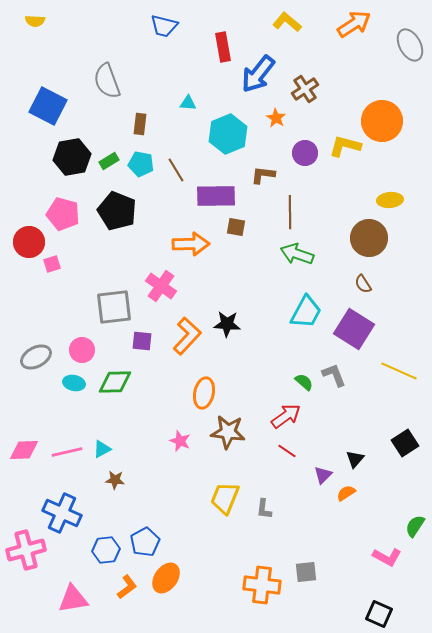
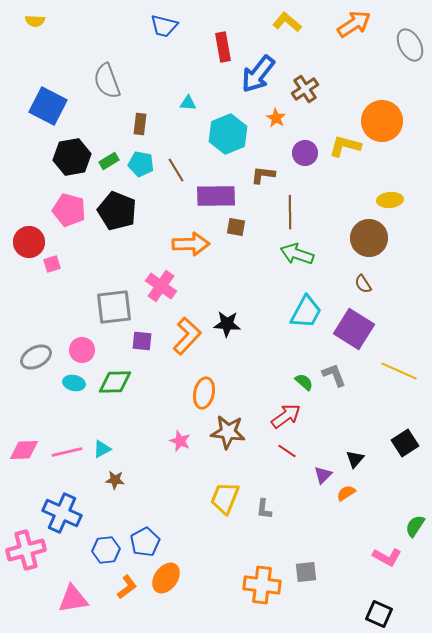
pink pentagon at (63, 214): moved 6 px right, 4 px up
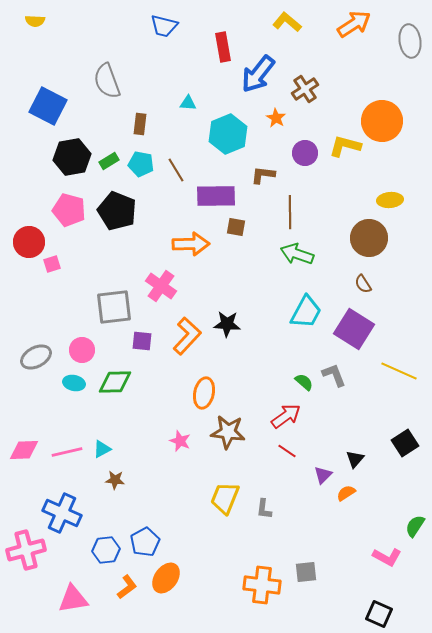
gray ellipse at (410, 45): moved 4 px up; rotated 20 degrees clockwise
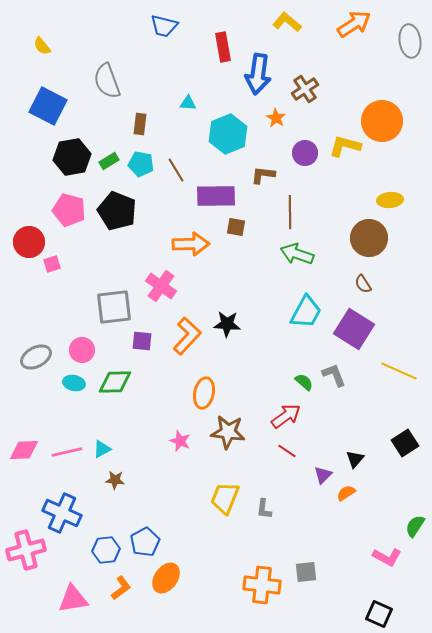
yellow semicircle at (35, 21): moved 7 px right, 25 px down; rotated 48 degrees clockwise
blue arrow at (258, 74): rotated 30 degrees counterclockwise
orange L-shape at (127, 587): moved 6 px left, 1 px down
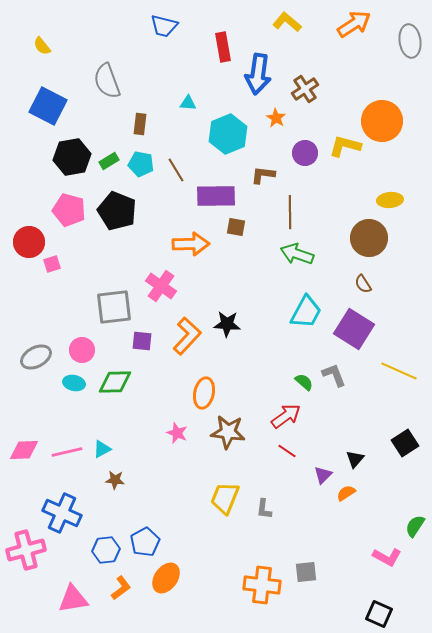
pink star at (180, 441): moved 3 px left, 8 px up
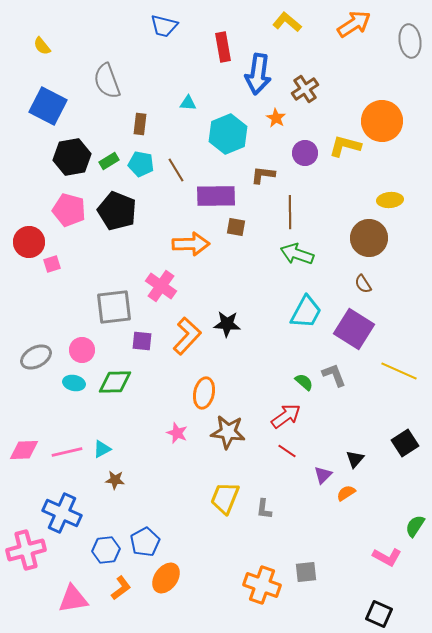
orange cross at (262, 585): rotated 12 degrees clockwise
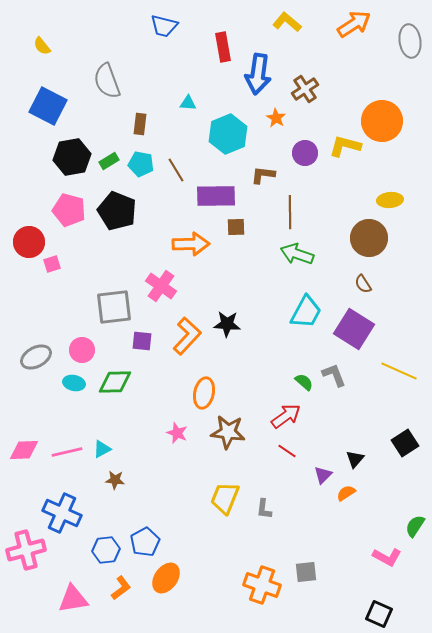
brown square at (236, 227): rotated 12 degrees counterclockwise
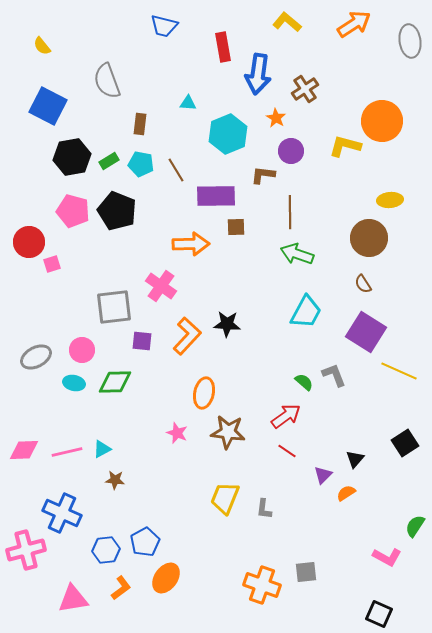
purple circle at (305, 153): moved 14 px left, 2 px up
pink pentagon at (69, 210): moved 4 px right, 1 px down
purple square at (354, 329): moved 12 px right, 3 px down
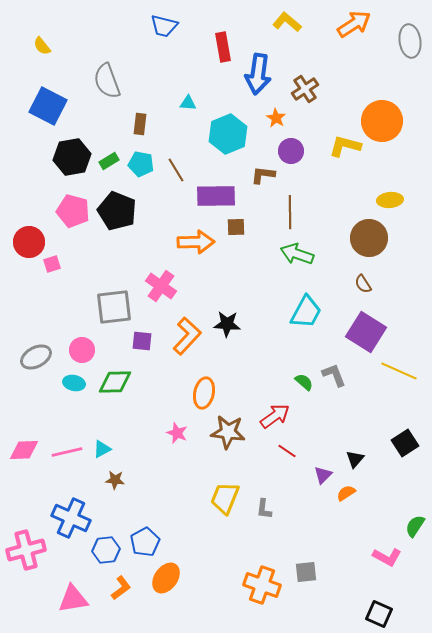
orange arrow at (191, 244): moved 5 px right, 2 px up
red arrow at (286, 416): moved 11 px left
blue cross at (62, 513): moved 9 px right, 5 px down
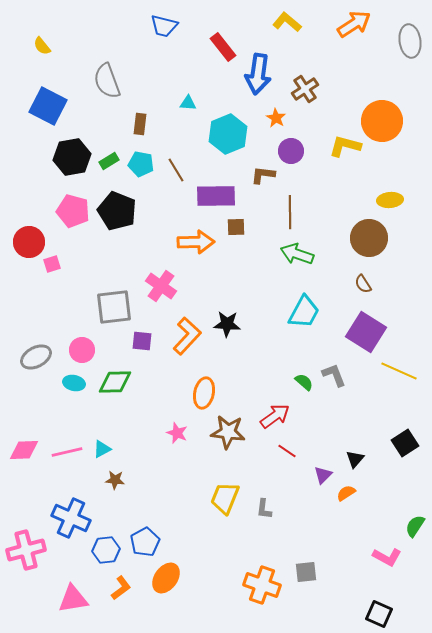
red rectangle at (223, 47): rotated 28 degrees counterclockwise
cyan trapezoid at (306, 312): moved 2 px left
